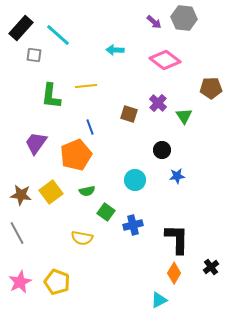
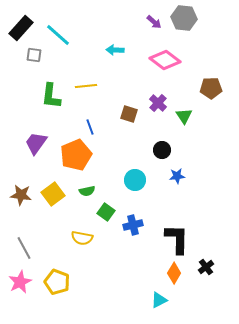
yellow square: moved 2 px right, 2 px down
gray line: moved 7 px right, 15 px down
black cross: moved 5 px left
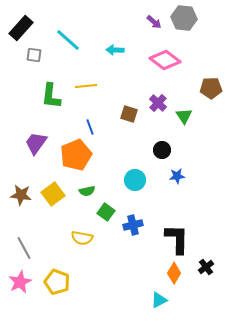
cyan line: moved 10 px right, 5 px down
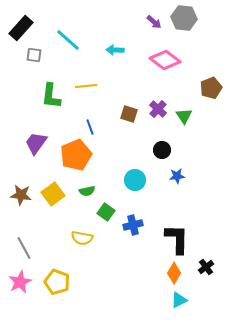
brown pentagon: rotated 20 degrees counterclockwise
purple cross: moved 6 px down
cyan triangle: moved 20 px right
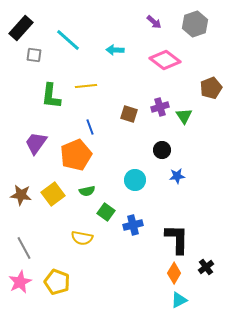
gray hexagon: moved 11 px right, 6 px down; rotated 25 degrees counterclockwise
purple cross: moved 2 px right, 2 px up; rotated 30 degrees clockwise
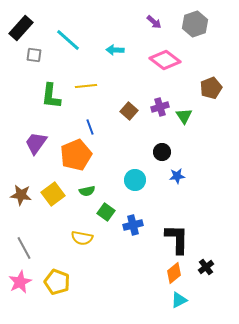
brown square: moved 3 px up; rotated 24 degrees clockwise
black circle: moved 2 px down
orange diamond: rotated 20 degrees clockwise
